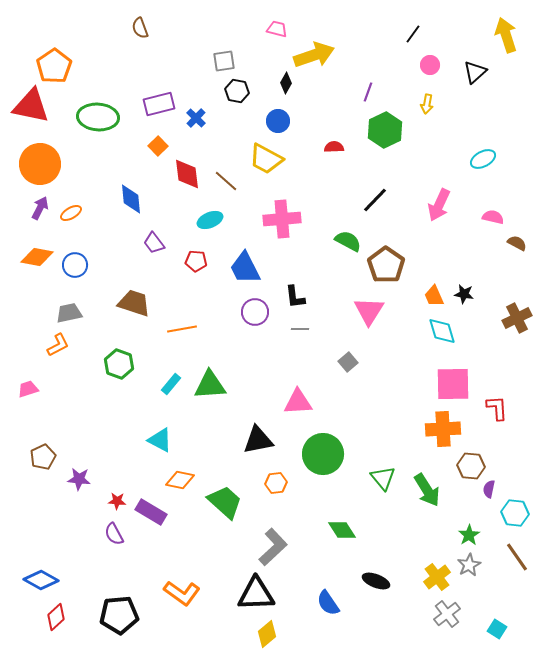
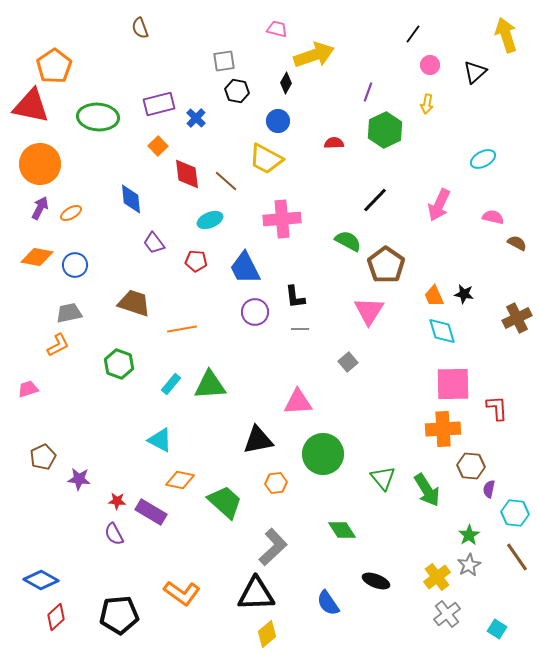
red semicircle at (334, 147): moved 4 px up
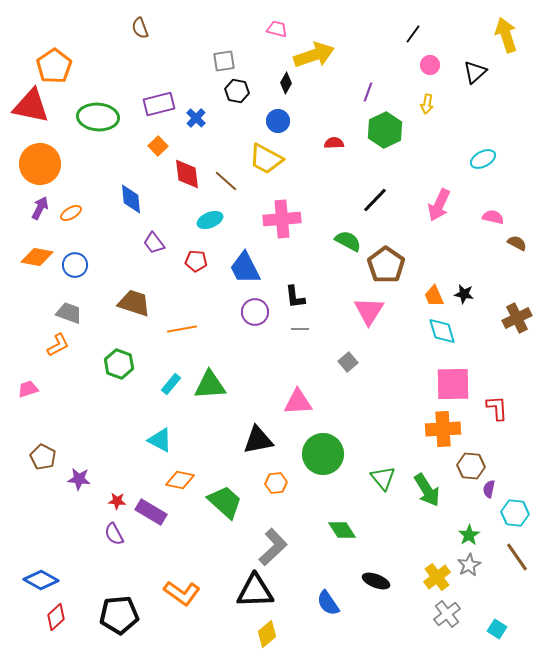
gray trapezoid at (69, 313): rotated 32 degrees clockwise
brown pentagon at (43, 457): rotated 20 degrees counterclockwise
black triangle at (256, 594): moved 1 px left, 3 px up
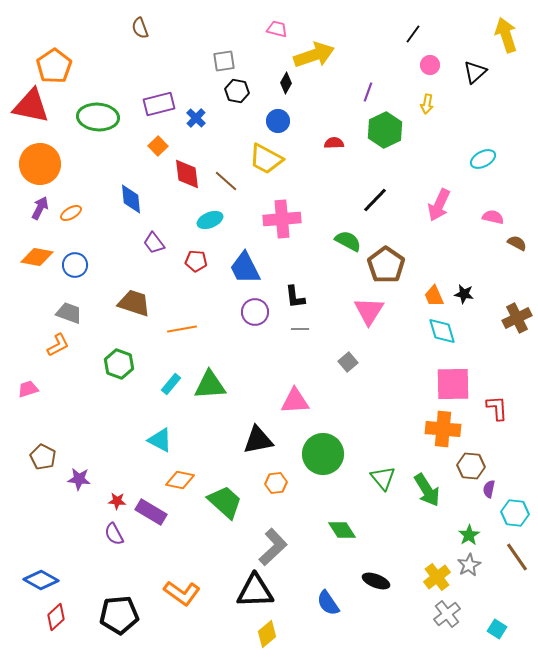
pink triangle at (298, 402): moved 3 px left, 1 px up
orange cross at (443, 429): rotated 8 degrees clockwise
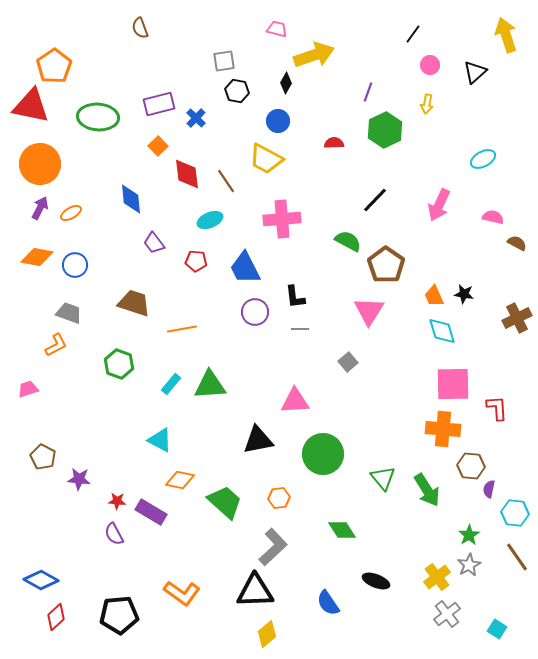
brown line at (226, 181): rotated 15 degrees clockwise
orange L-shape at (58, 345): moved 2 px left
orange hexagon at (276, 483): moved 3 px right, 15 px down
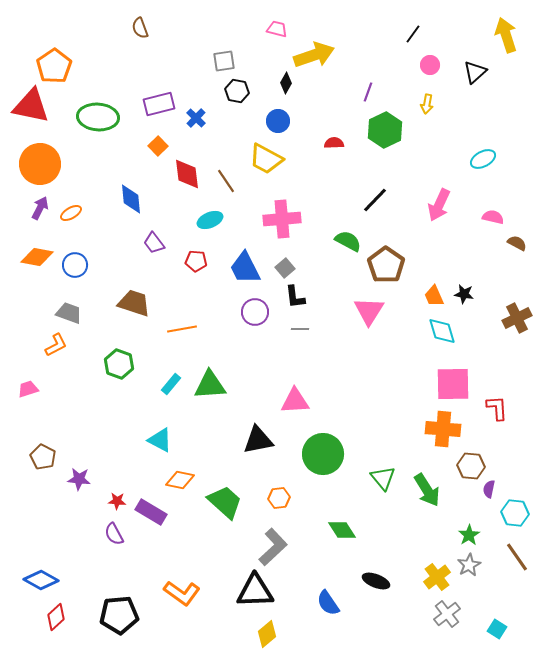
gray square at (348, 362): moved 63 px left, 94 px up
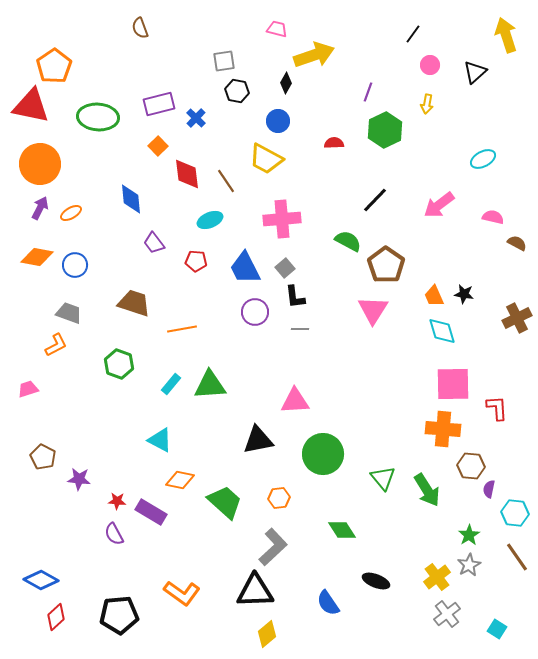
pink arrow at (439, 205): rotated 28 degrees clockwise
pink triangle at (369, 311): moved 4 px right, 1 px up
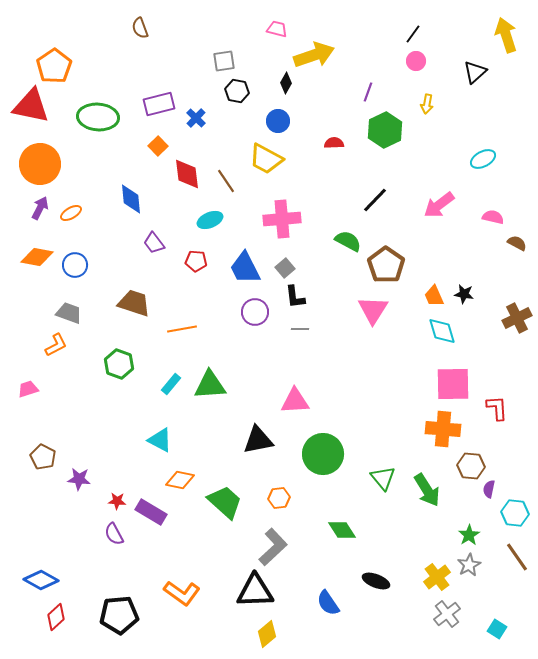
pink circle at (430, 65): moved 14 px left, 4 px up
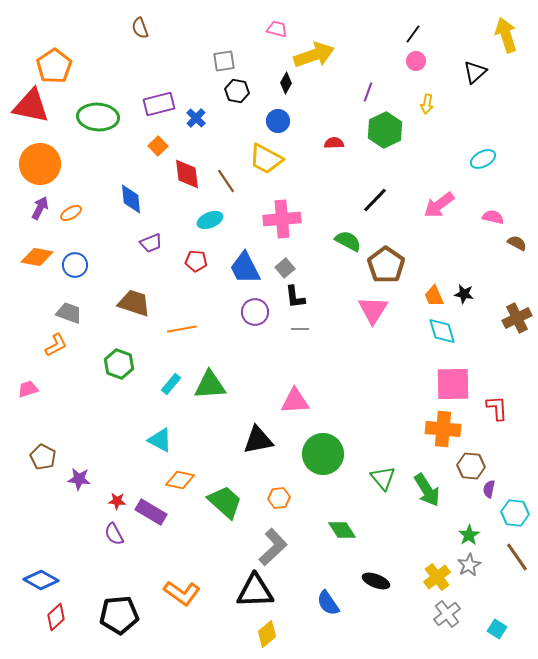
purple trapezoid at (154, 243): moved 3 px left; rotated 75 degrees counterclockwise
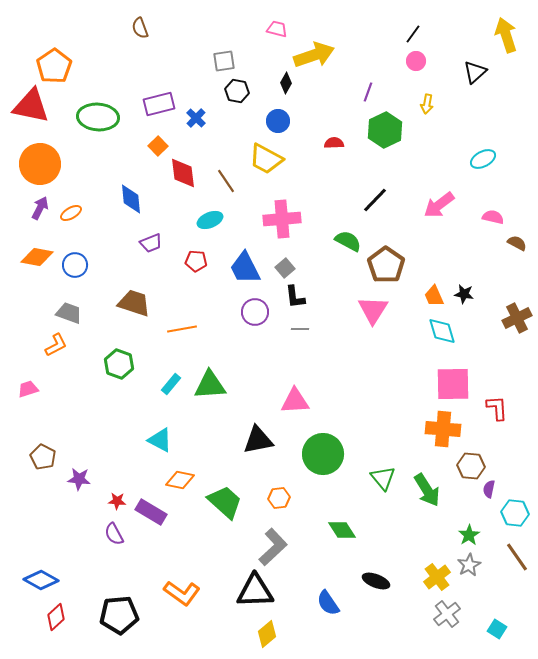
red diamond at (187, 174): moved 4 px left, 1 px up
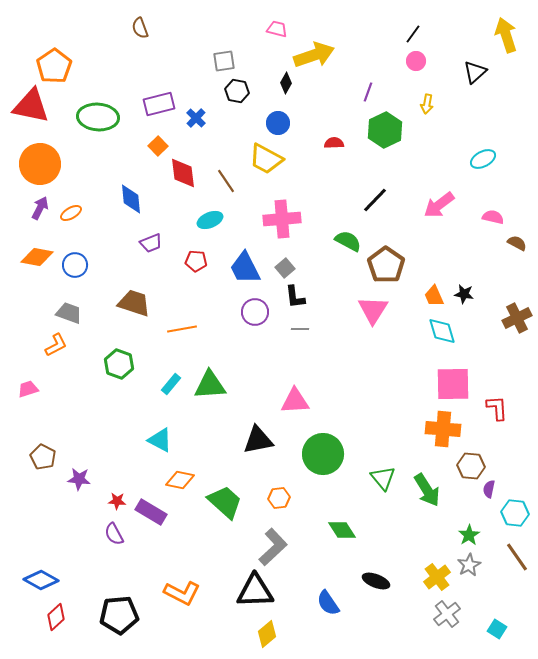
blue circle at (278, 121): moved 2 px down
orange L-shape at (182, 593): rotated 9 degrees counterclockwise
